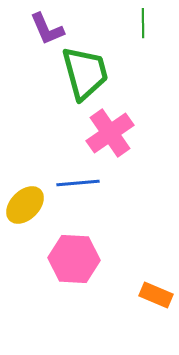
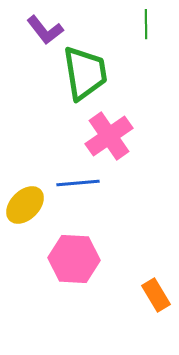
green line: moved 3 px right, 1 px down
purple L-shape: moved 2 px left, 1 px down; rotated 15 degrees counterclockwise
green trapezoid: rotated 6 degrees clockwise
pink cross: moved 1 px left, 3 px down
orange rectangle: rotated 36 degrees clockwise
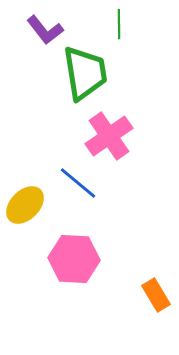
green line: moved 27 px left
blue line: rotated 45 degrees clockwise
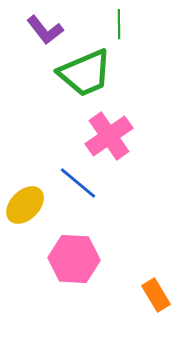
green trapezoid: rotated 76 degrees clockwise
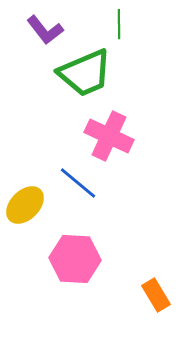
pink cross: rotated 30 degrees counterclockwise
pink hexagon: moved 1 px right
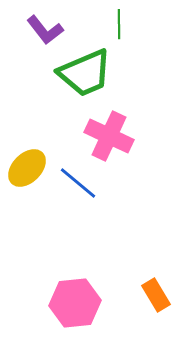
yellow ellipse: moved 2 px right, 37 px up
pink hexagon: moved 44 px down; rotated 9 degrees counterclockwise
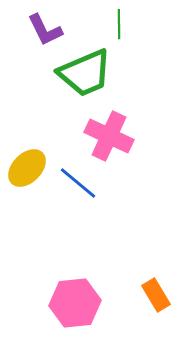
purple L-shape: rotated 12 degrees clockwise
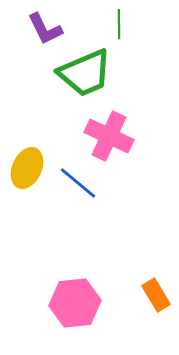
purple L-shape: moved 1 px up
yellow ellipse: rotated 21 degrees counterclockwise
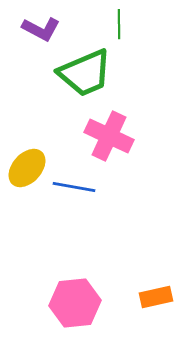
purple L-shape: moved 4 px left; rotated 36 degrees counterclockwise
yellow ellipse: rotated 18 degrees clockwise
blue line: moved 4 px left, 4 px down; rotated 30 degrees counterclockwise
orange rectangle: moved 2 px down; rotated 72 degrees counterclockwise
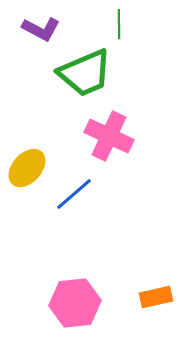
blue line: moved 7 px down; rotated 51 degrees counterclockwise
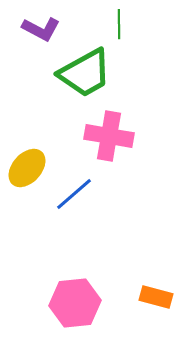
green trapezoid: rotated 6 degrees counterclockwise
pink cross: rotated 15 degrees counterclockwise
orange rectangle: rotated 28 degrees clockwise
